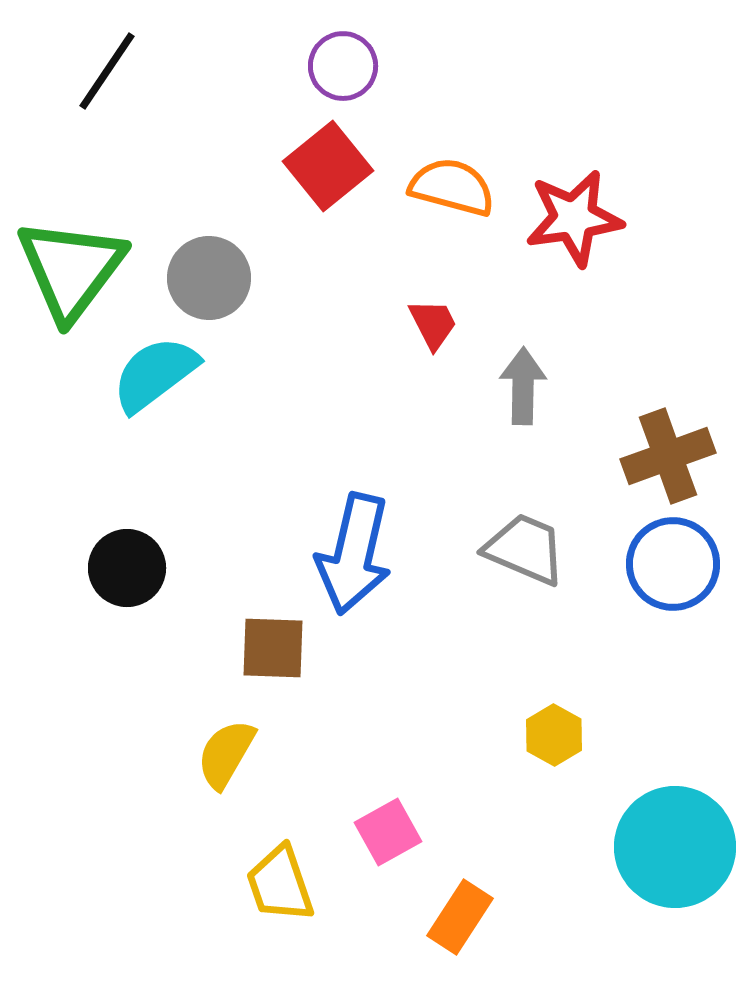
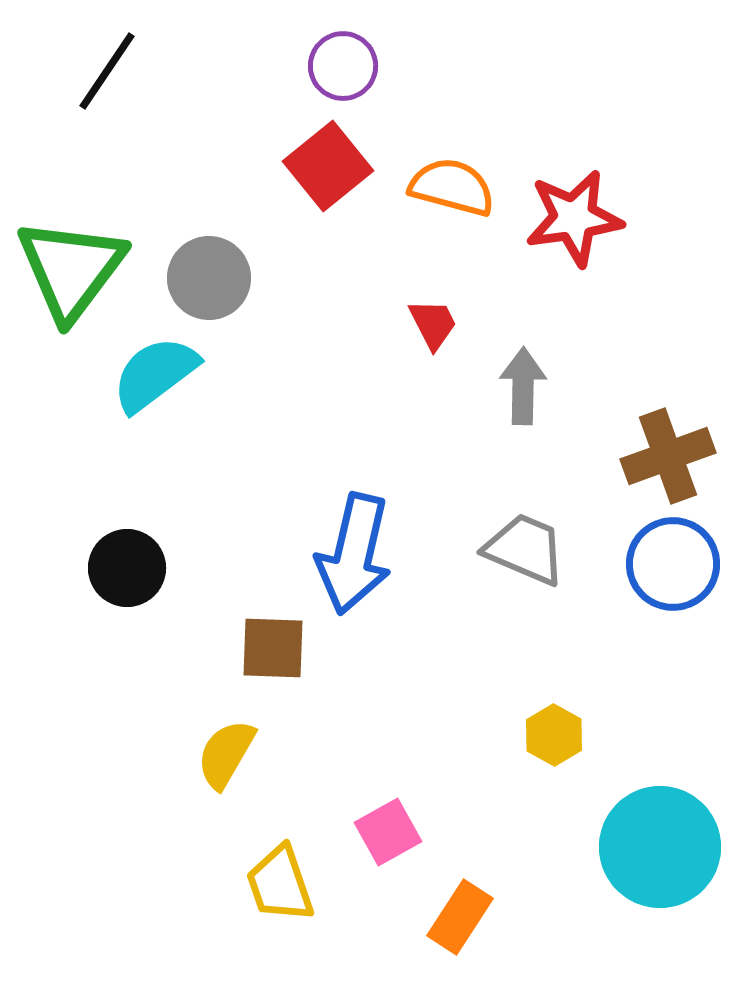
cyan circle: moved 15 px left
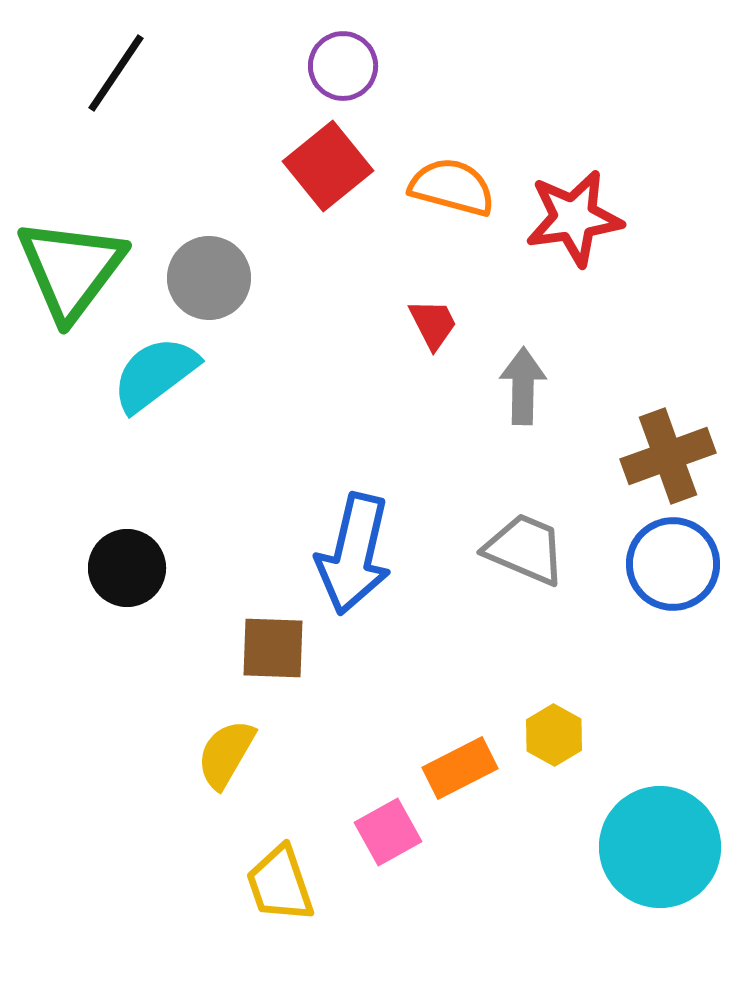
black line: moved 9 px right, 2 px down
orange rectangle: moved 149 px up; rotated 30 degrees clockwise
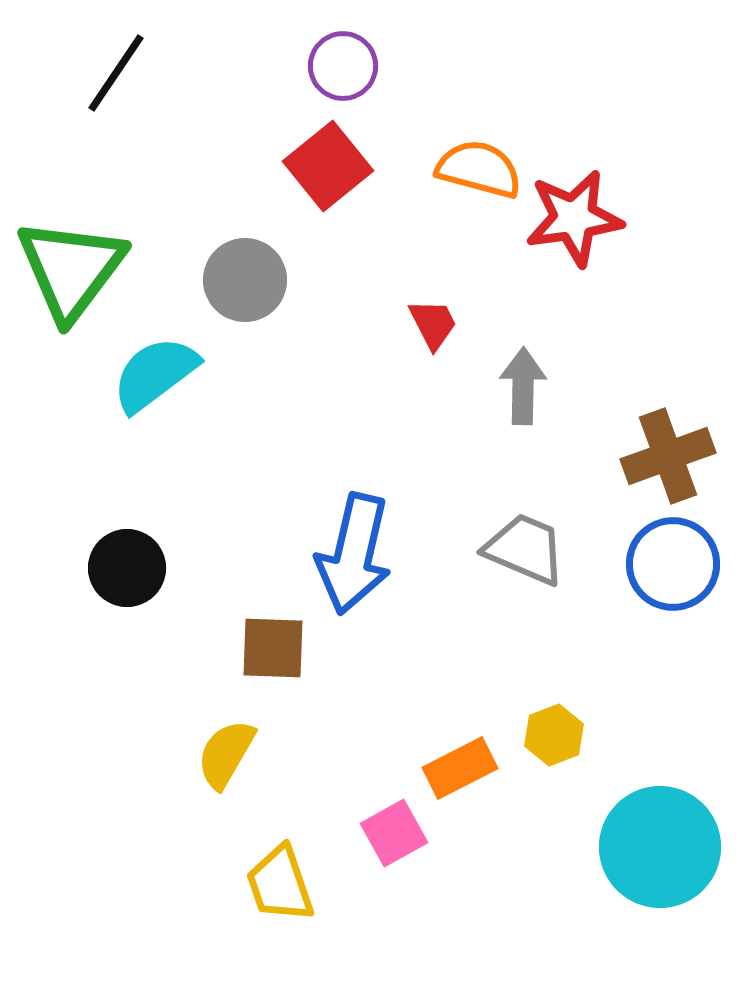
orange semicircle: moved 27 px right, 18 px up
gray circle: moved 36 px right, 2 px down
yellow hexagon: rotated 10 degrees clockwise
pink square: moved 6 px right, 1 px down
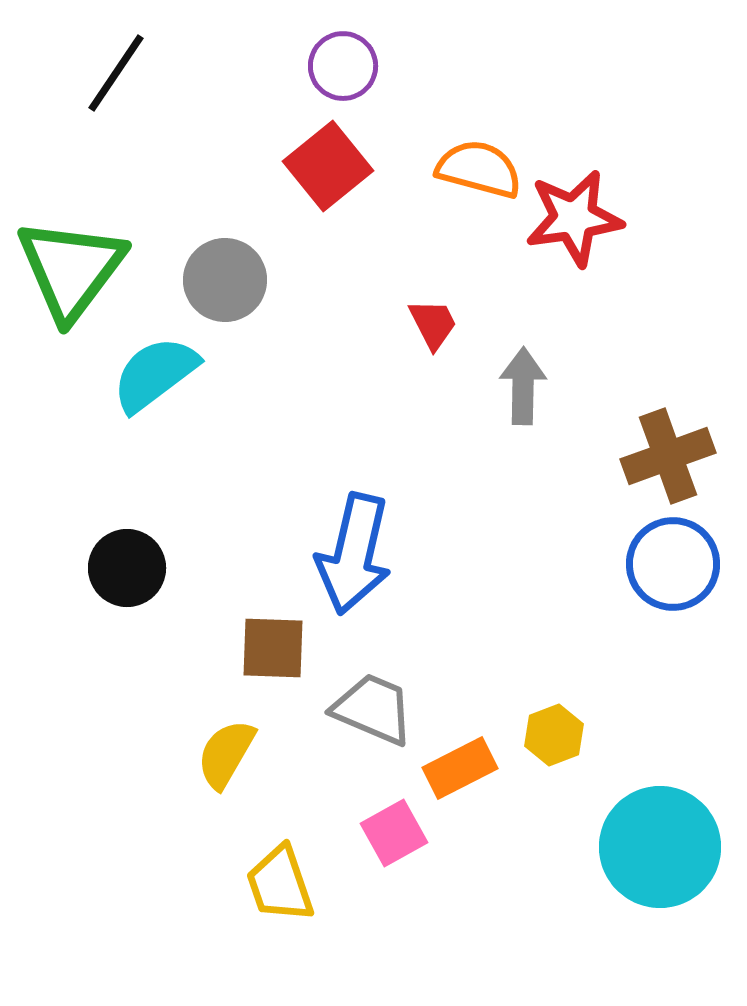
gray circle: moved 20 px left
gray trapezoid: moved 152 px left, 160 px down
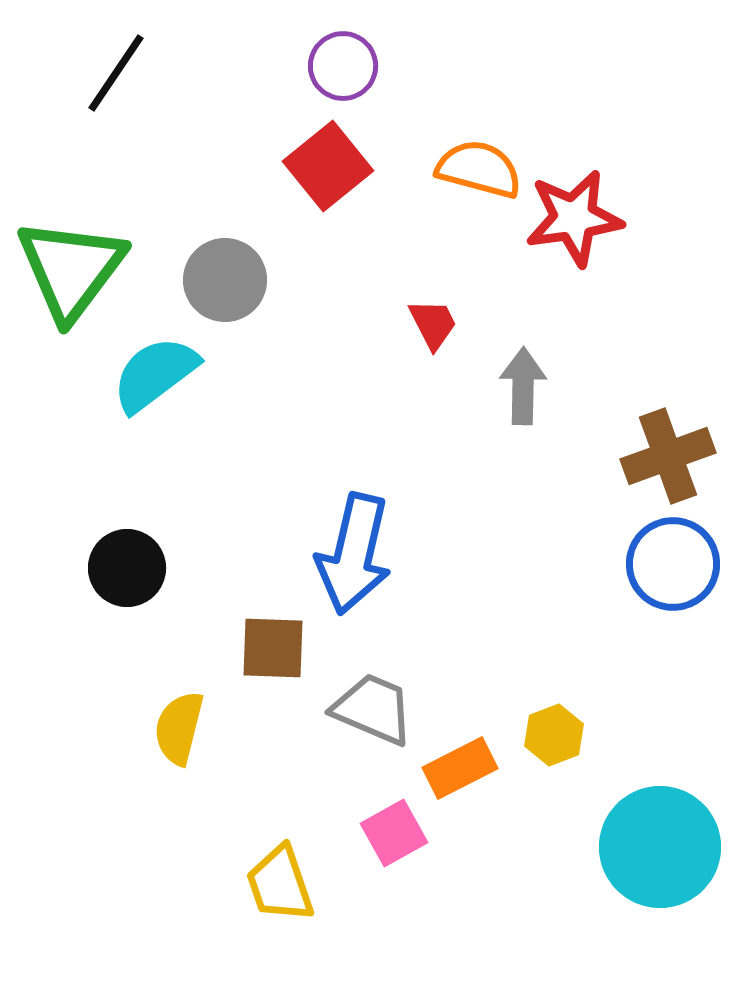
yellow semicircle: moved 47 px left, 26 px up; rotated 16 degrees counterclockwise
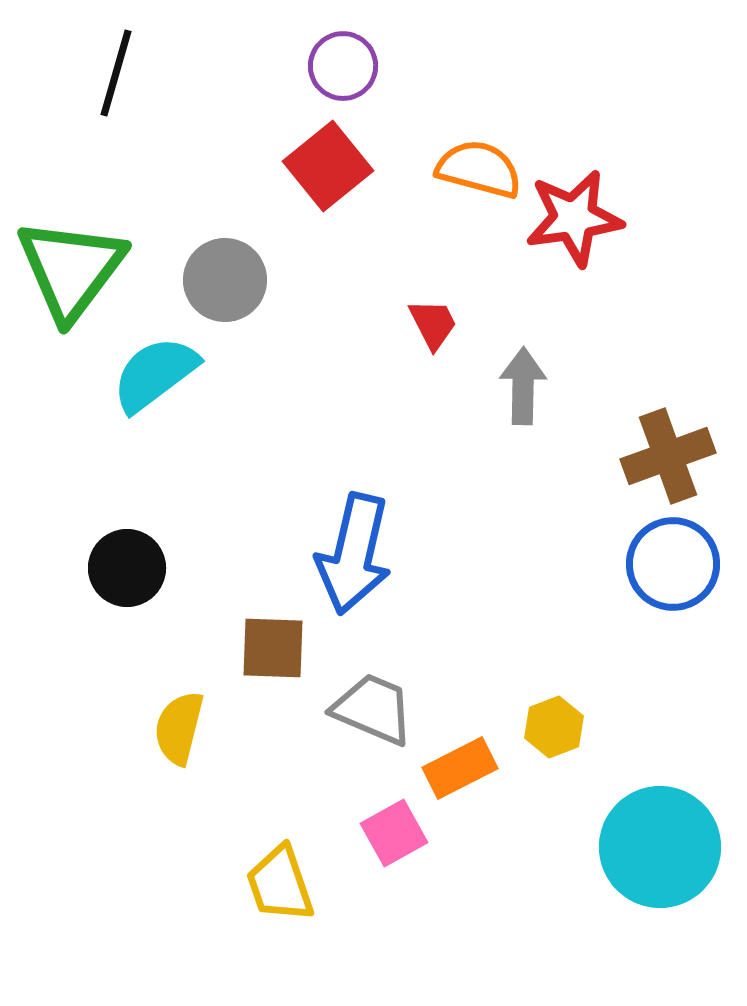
black line: rotated 18 degrees counterclockwise
yellow hexagon: moved 8 px up
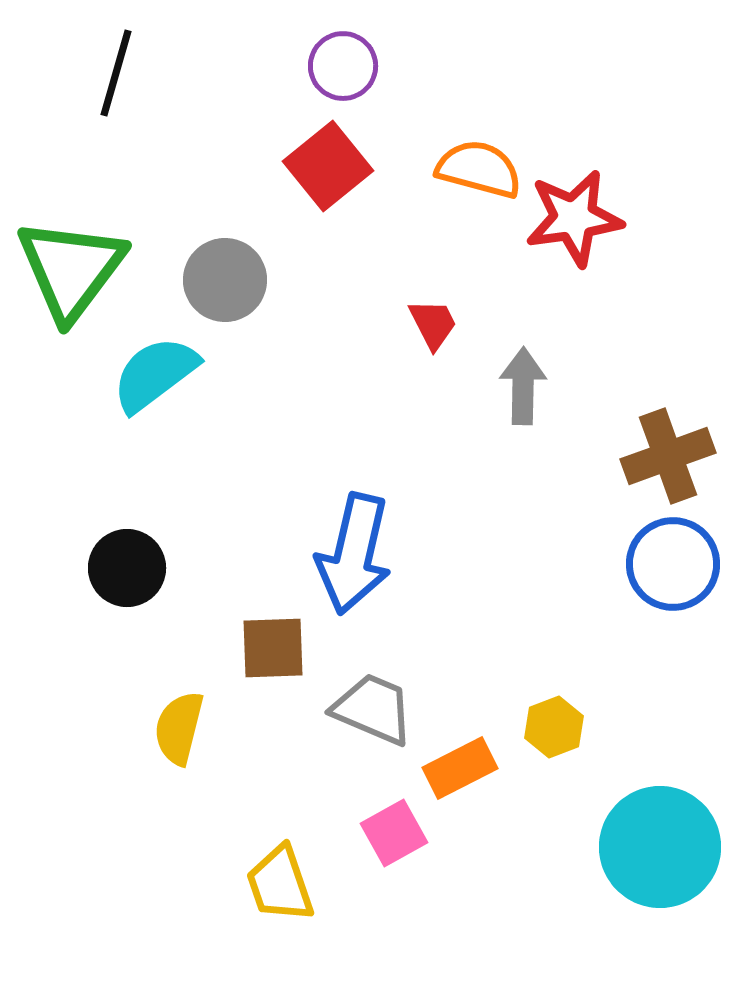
brown square: rotated 4 degrees counterclockwise
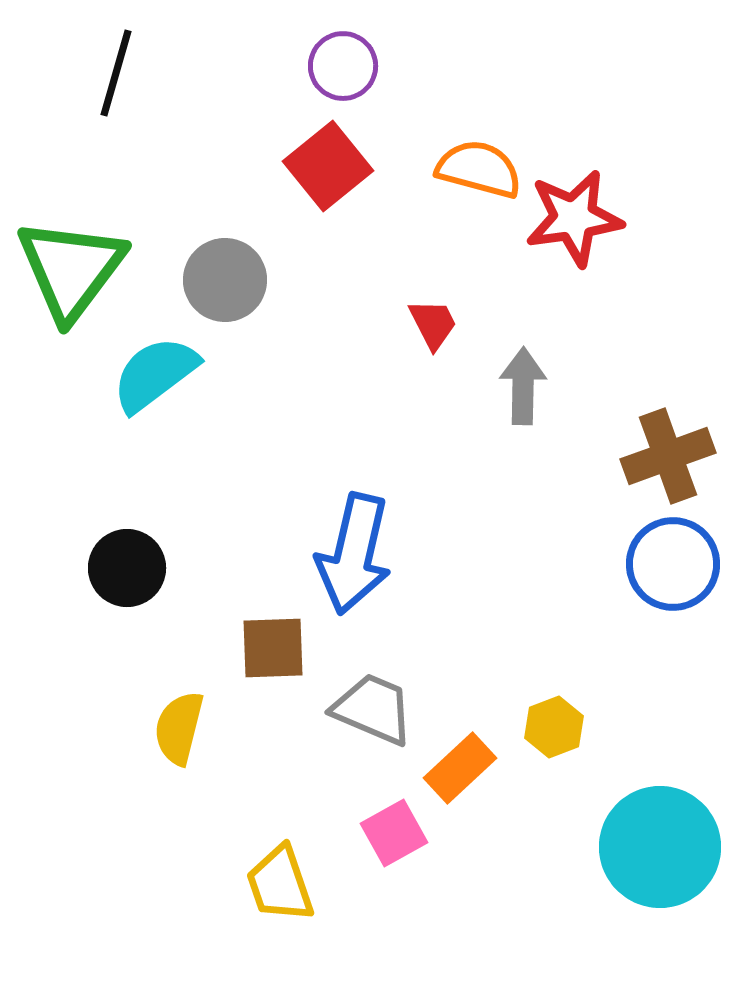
orange rectangle: rotated 16 degrees counterclockwise
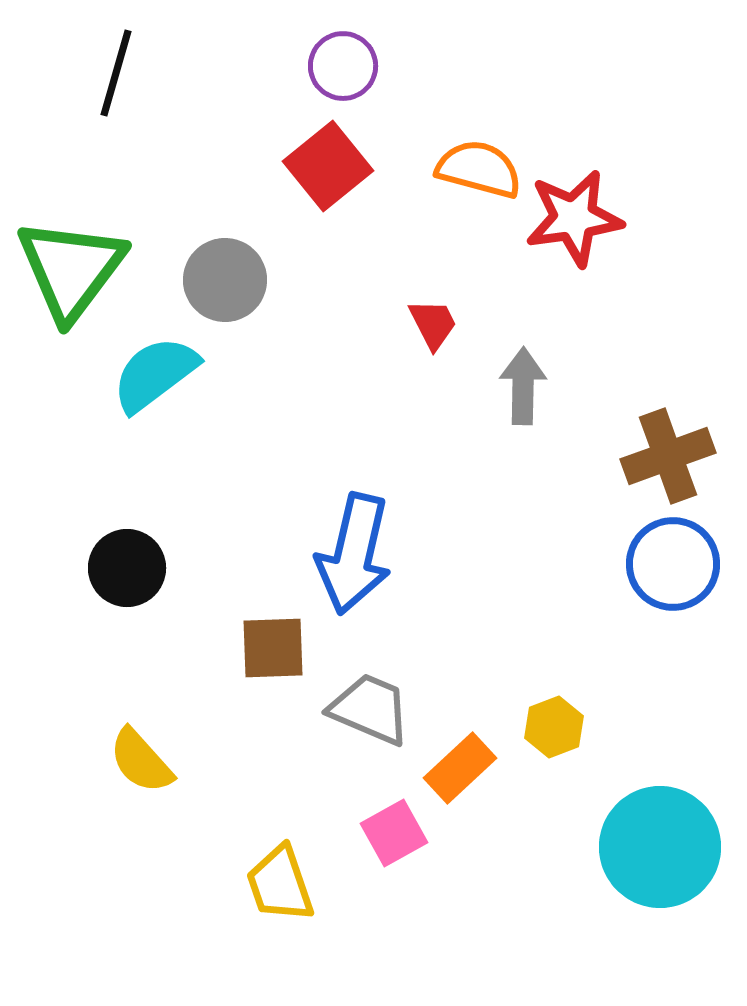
gray trapezoid: moved 3 px left
yellow semicircle: moved 38 px left, 33 px down; rotated 56 degrees counterclockwise
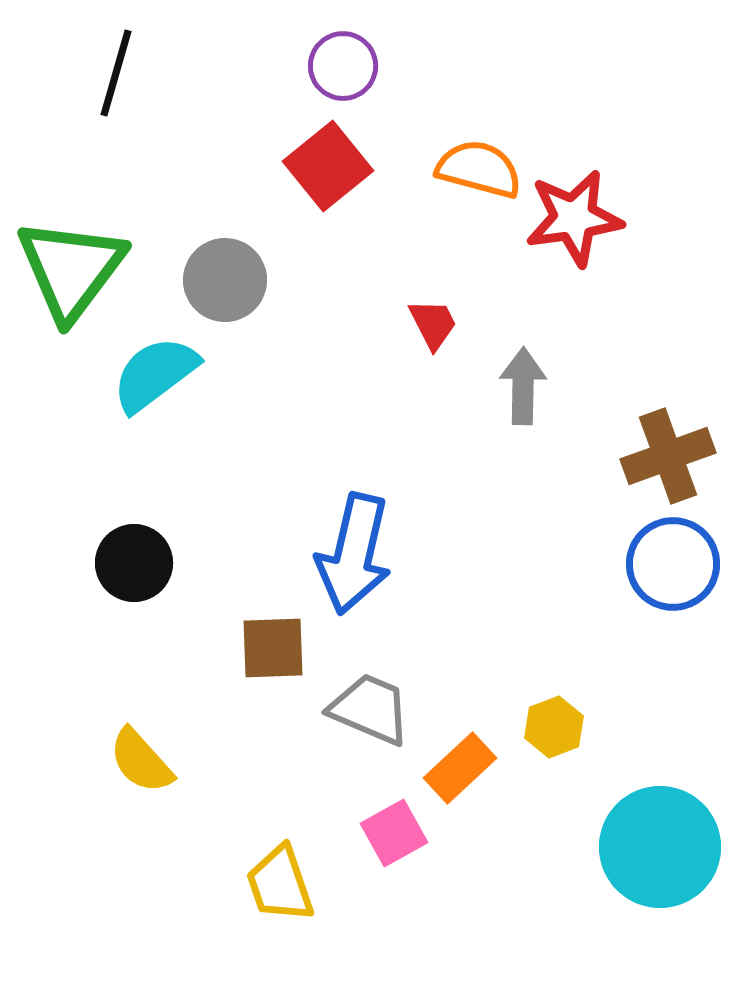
black circle: moved 7 px right, 5 px up
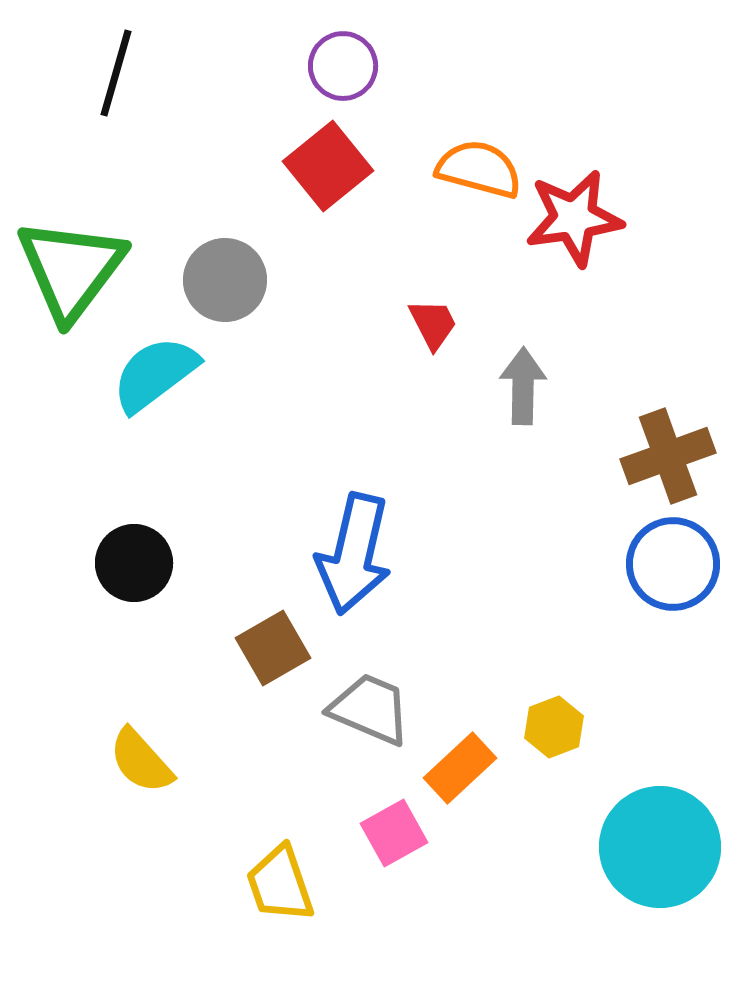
brown square: rotated 28 degrees counterclockwise
